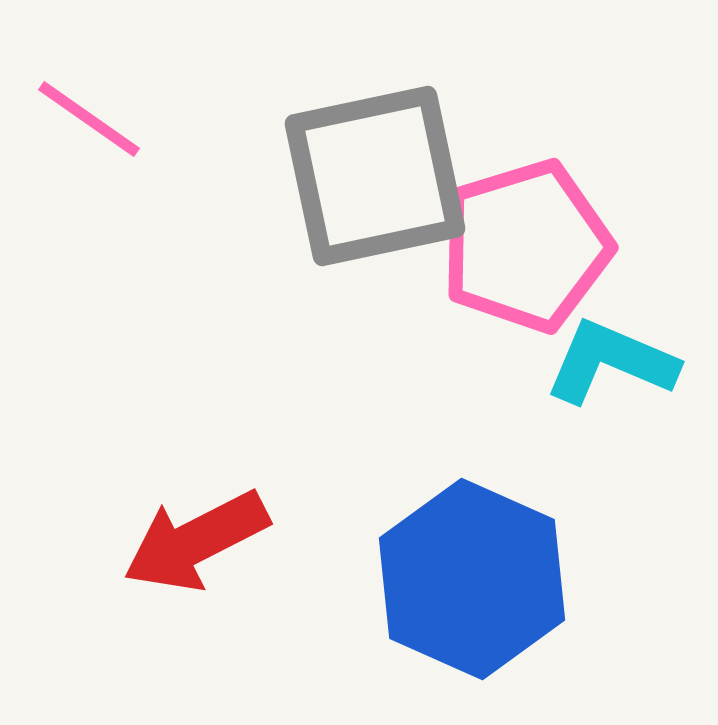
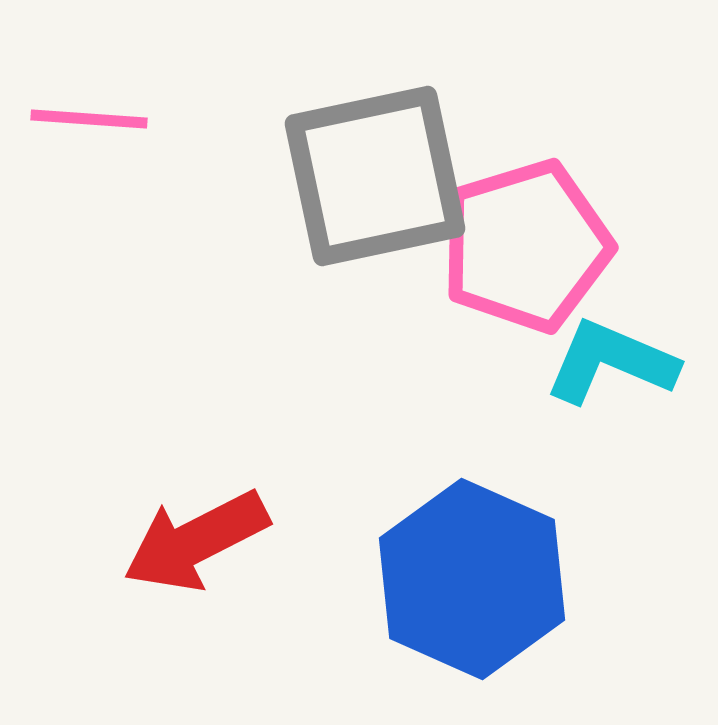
pink line: rotated 31 degrees counterclockwise
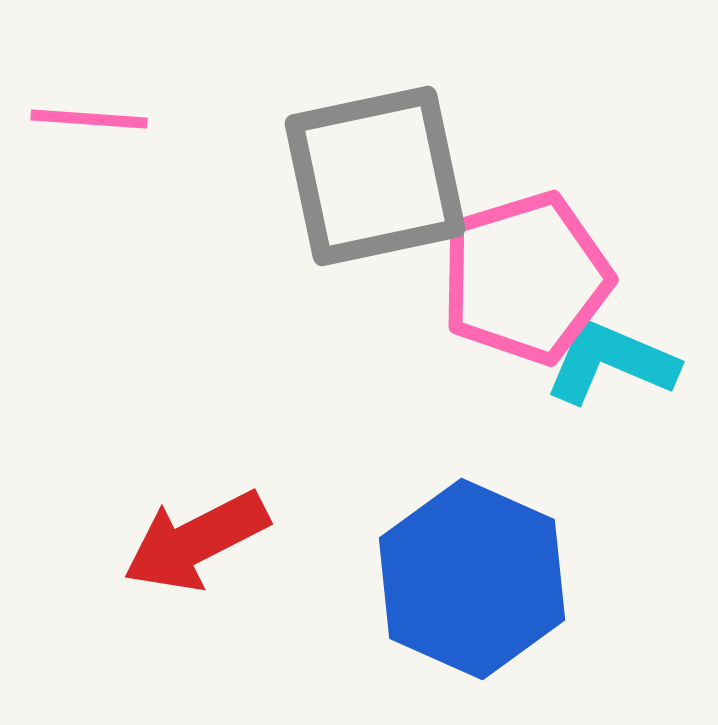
pink pentagon: moved 32 px down
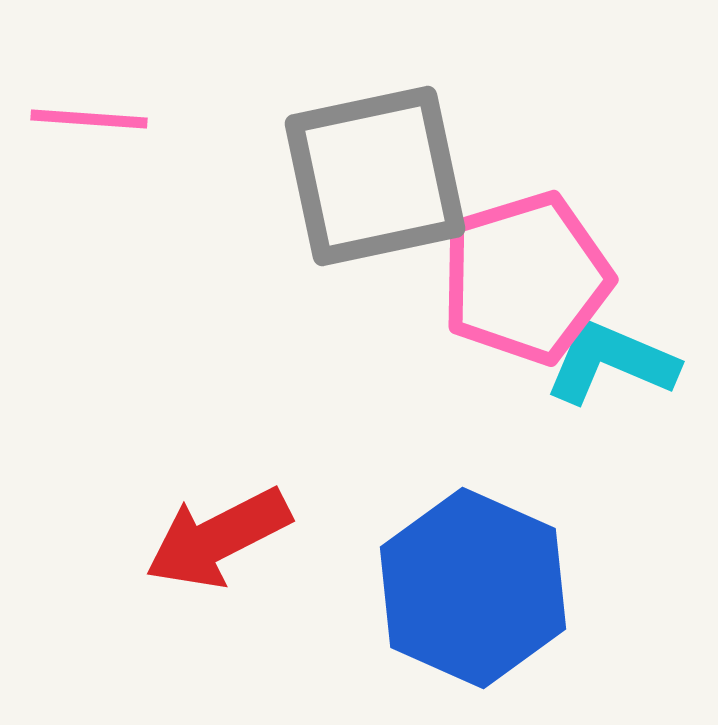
red arrow: moved 22 px right, 3 px up
blue hexagon: moved 1 px right, 9 px down
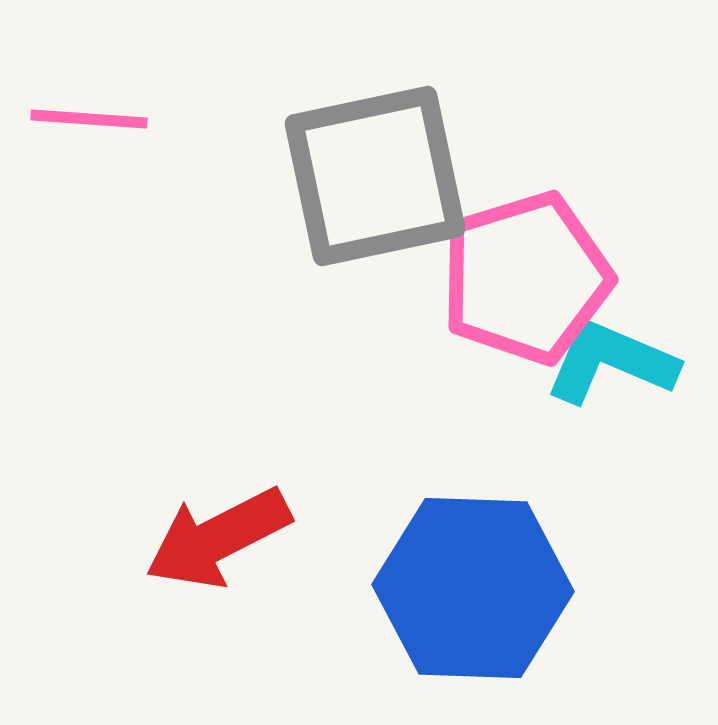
blue hexagon: rotated 22 degrees counterclockwise
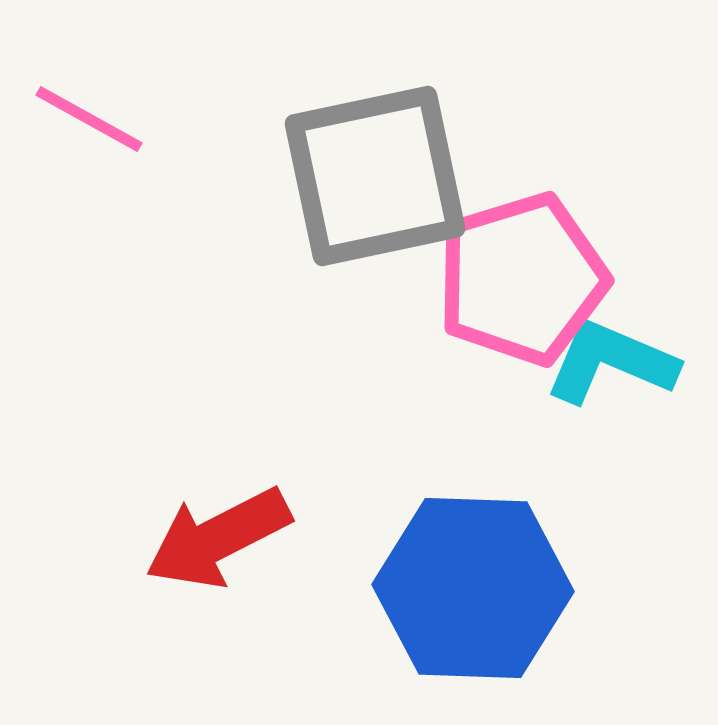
pink line: rotated 25 degrees clockwise
pink pentagon: moved 4 px left, 1 px down
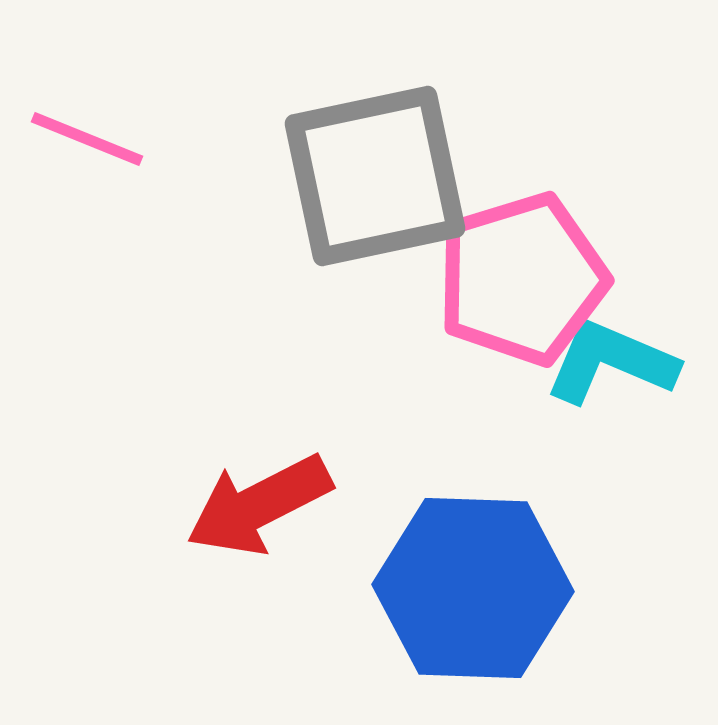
pink line: moved 2 px left, 20 px down; rotated 7 degrees counterclockwise
red arrow: moved 41 px right, 33 px up
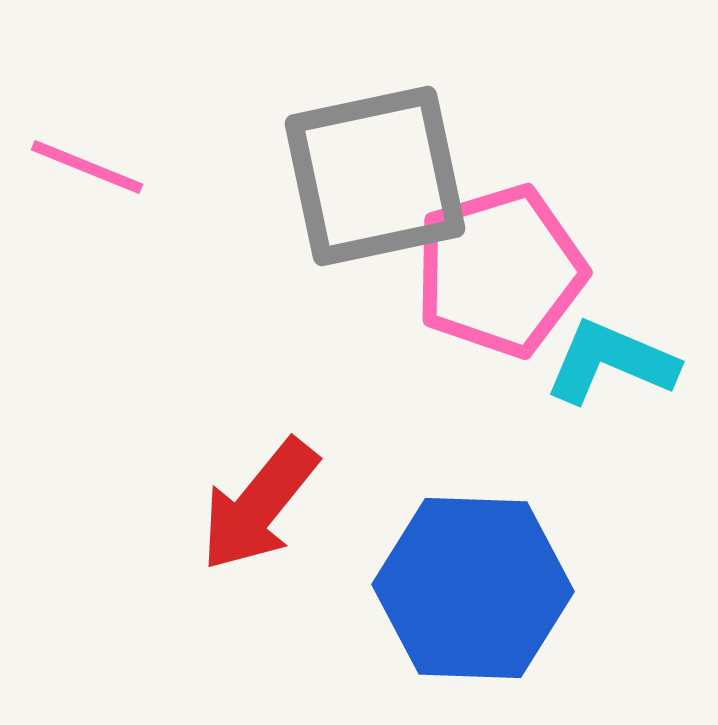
pink line: moved 28 px down
pink pentagon: moved 22 px left, 8 px up
red arrow: rotated 24 degrees counterclockwise
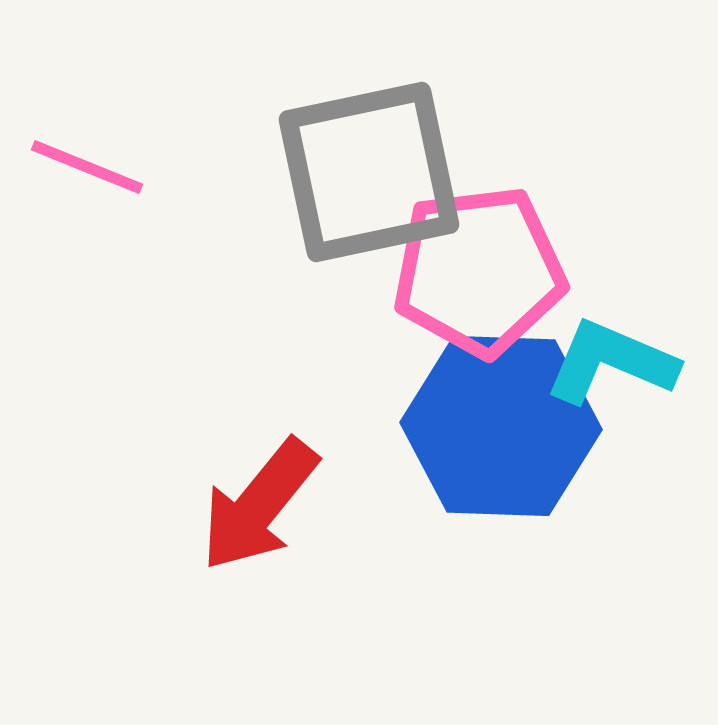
gray square: moved 6 px left, 4 px up
pink pentagon: moved 21 px left; rotated 10 degrees clockwise
blue hexagon: moved 28 px right, 162 px up
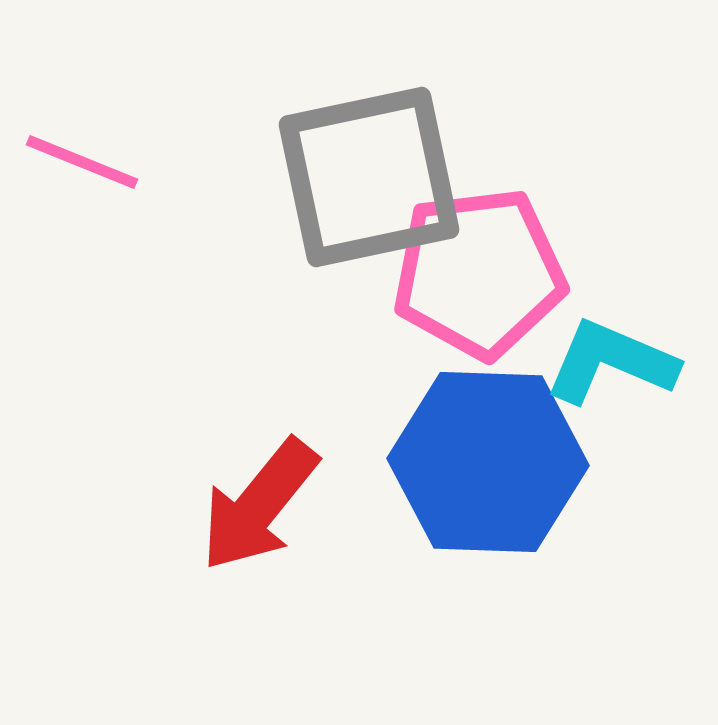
pink line: moved 5 px left, 5 px up
gray square: moved 5 px down
pink pentagon: moved 2 px down
blue hexagon: moved 13 px left, 36 px down
